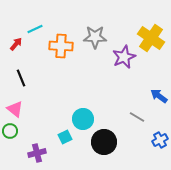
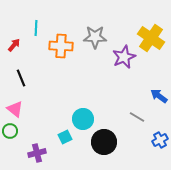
cyan line: moved 1 px right, 1 px up; rotated 63 degrees counterclockwise
red arrow: moved 2 px left, 1 px down
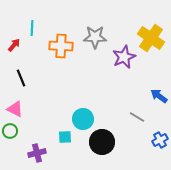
cyan line: moved 4 px left
pink triangle: rotated 12 degrees counterclockwise
cyan square: rotated 24 degrees clockwise
black circle: moved 2 px left
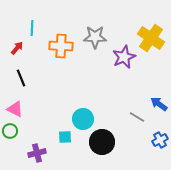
red arrow: moved 3 px right, 3 px down
blue arrow: moved 8 px down
